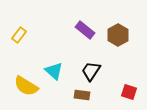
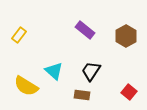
brown hexagon: moved 8 px right, 1 px down
red square: rotated 21 degrees clockwise
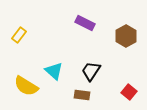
purple rectangle: moved 7 px up; rotated 12 degrees counterclockwise
